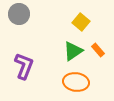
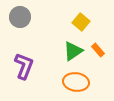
gray circle: moved 1 px right, 3 px down
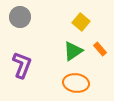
orange rectangle: moved 2 px right, 1 px up
purple L-shape: moved 2 px left, 1 px up
orange ellipse: moved 1 px down
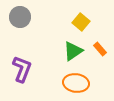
purple L-shape: moved 4 px down
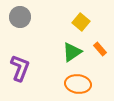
green triangle: moved 1 px left, 1 px down
purple L-shape: moved 2 px left, 1 px up
orange ellipse: moved 2 px right, 1 px down
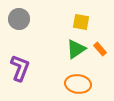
gray circle: moved 1 px left, 2 px down
yellow square: rotated 30 degrees counterclockwise
green triangle: moved 4 px right, 3 px up
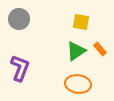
green triangle: moved 2 px down
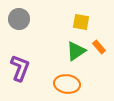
orange rectangle: moved 1 px left, 2 px up
orange ellipse: moved 11 px left
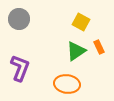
yellow square: rotated 18 degrees clockwise
orange rectangle: rotated 16 degrees clockwise
